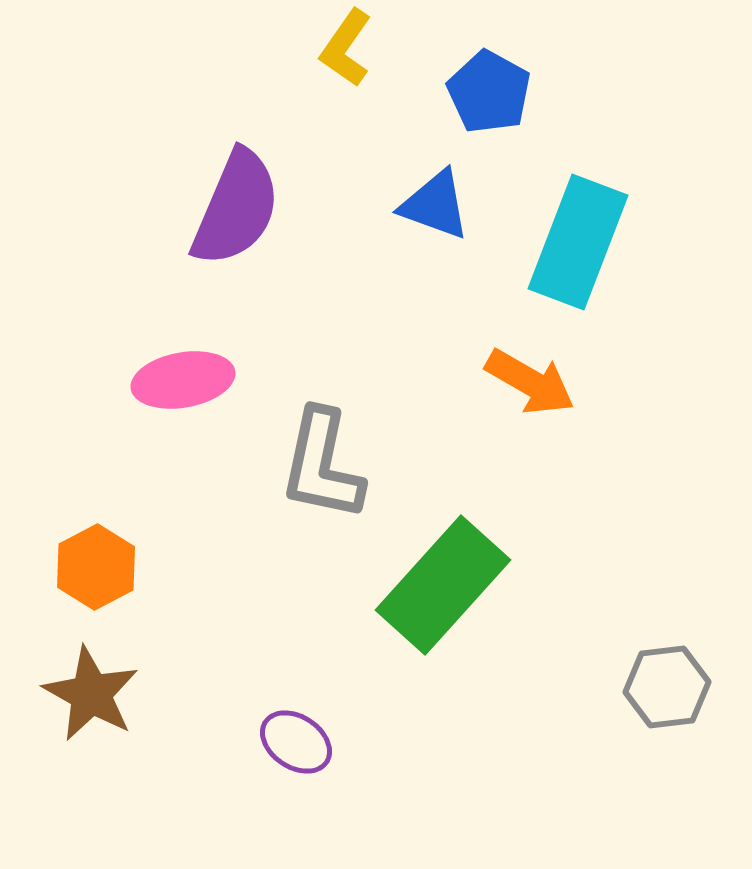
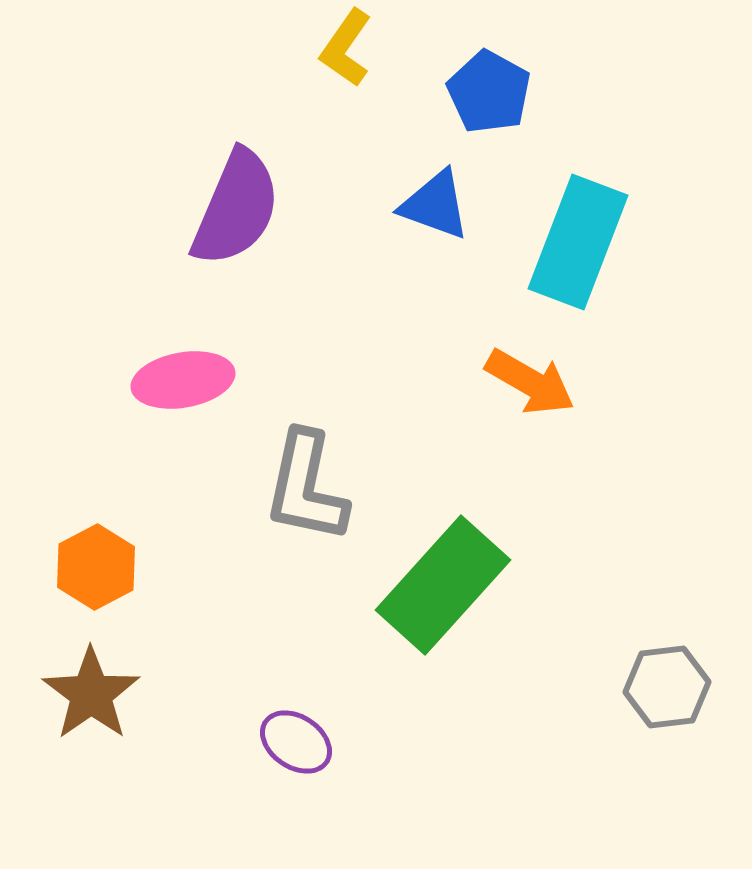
gray L-shape: moved 16 px left, 22 px down
brown star: rotated 8 degrees clockwise
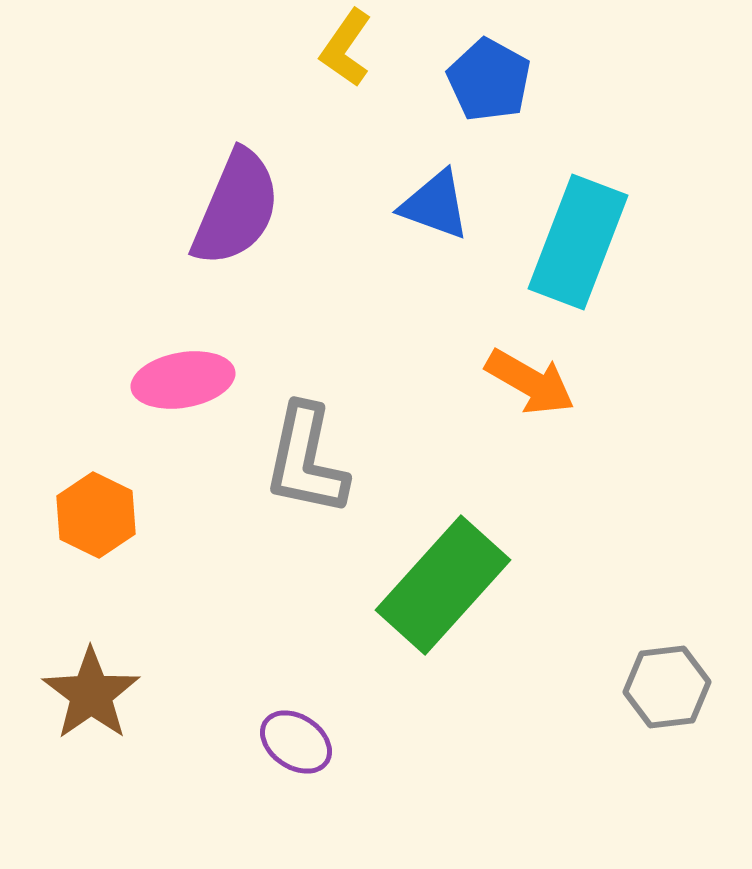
blue pentagon: moved 12 px up
gray L-shape: moved 27 px up
orange hexagon: moved 52 px up; rotated 6 degrees counterclockwise
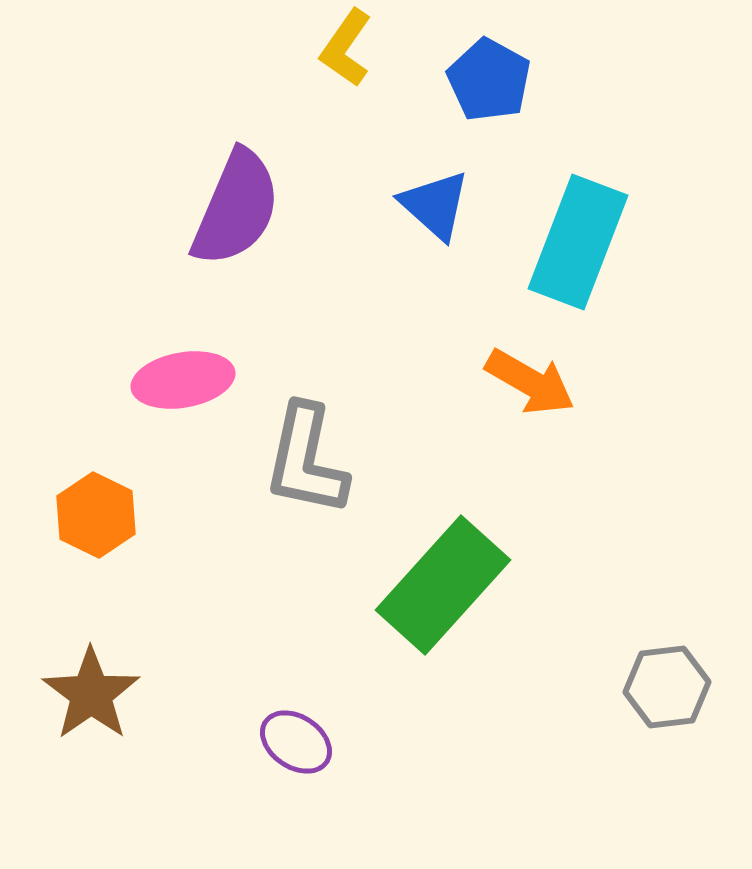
blue triangle: rotated 22 degrees clockwise
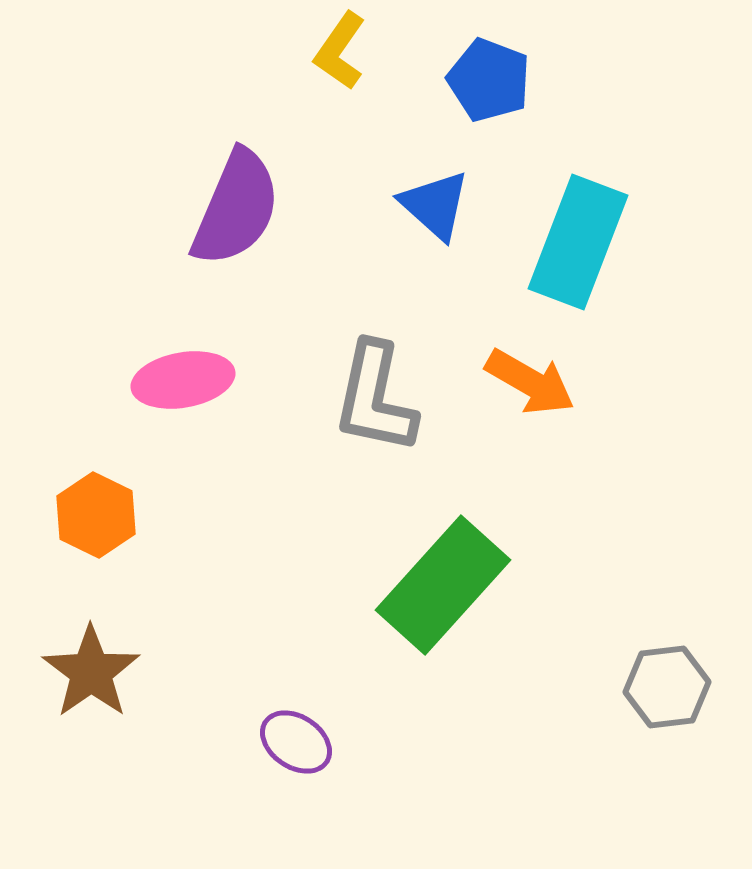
yellow L-shape: moved 6 px left, 3 px down
blue pentagon: rotated 8 degrees counterclockwise
gray L-shape: moved 69 px right, 62 px up
brown star: moved 22 px up
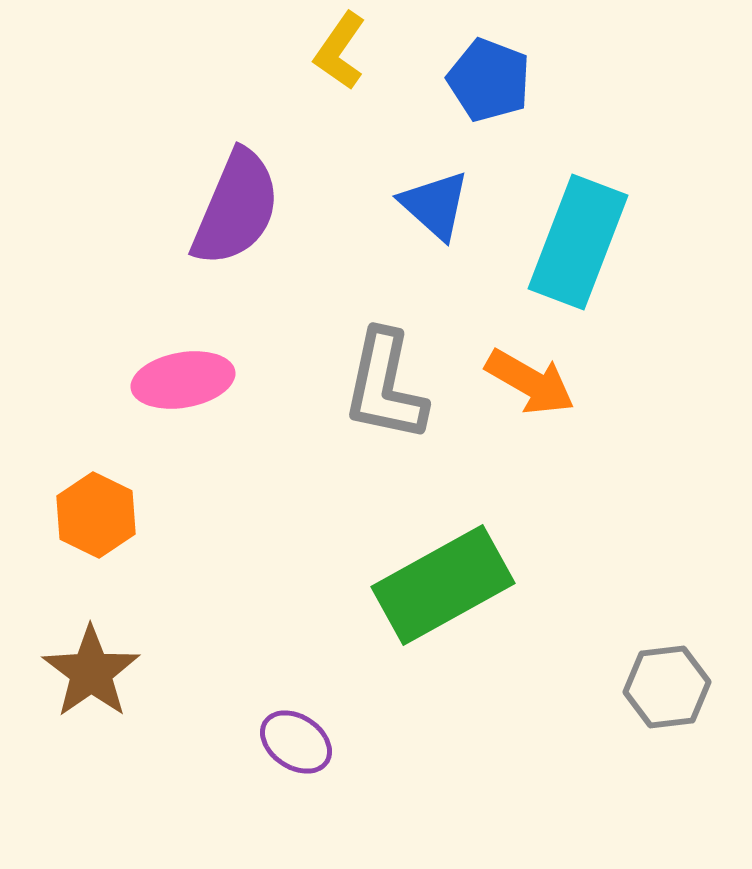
gray L-shape: moved 10 px right, 12 px up
green rectangle: rotated 19 degrees clockwise
